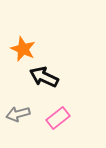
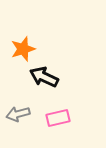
orange star: rotated 30 degrees clockwise
pink rectangle: rotated 25 degrees clockwise
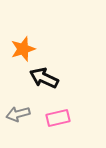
black arrow: moved 1 px down
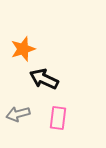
black arrow: moved 1 px down
pink rectangle: rotated 70 degrees counterclockwise
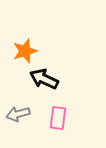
orange star: moved 2 px right, 2 px down
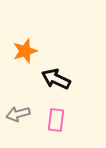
black arrow: moved 12 px right
pink rectangle: moved 2 px left, 2 px down
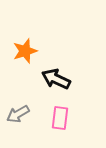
gray arrow: rotated 15 degrees counterclockwise
pink rectangle: moved 4 px right, 2 px up
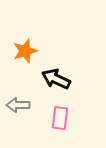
gray arrow: moved 9 px up; rotated 30 degrees clockwise
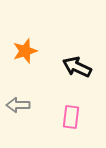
black arrow: moved 21 px right, 12 px up
pink rectangle: moved 11 px right, 1 px up
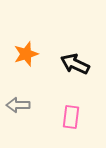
orange star: moved 1 px right, 3 px down
black arrow: moved 2 px left, 3 px up
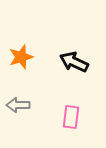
orange star: moved 5 px left, 3 px down
black arrow: moved 1 px left, 2 px up
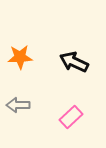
orange star: moved 1 px left; rotated 15 degrees clockwise
pink rectangle: rotated 40 degrees clockwise
